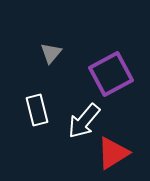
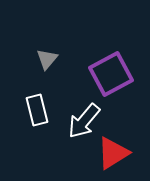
gray triangle: moved 4 px left, 6 px down
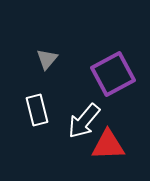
purple square: moved 2 px right
red triangle: moved 5 px left, 8 px up; rotated 30 degrees clockwise
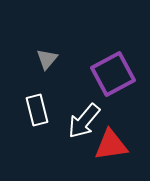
red triangle: moved 3 px right; rotated 6 degrees counterclockwise
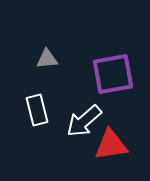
gray triangle: rotated 45 degrees clockwise
purple square: rotated 18 degrees clockwise
white arrow: rotated 9 degrees clockwise
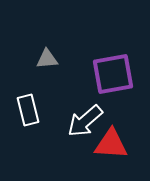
white rectangle: moved 9 px left
white arrow: moved 1 px right
red triangle: moved 1 px up; rotated 12 degrees clockwise
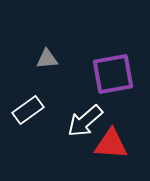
white rectangle: rotated 68 degrees clockwise
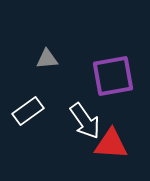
purple square: moved 2 px down
white rectangle: moved 1 px down
white arrow: rotated 84 degrees counterclockwise
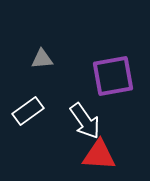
gray triangle: moved 5 px left
red triangle: moved 12 px left, 11 px down
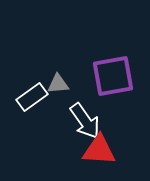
gray triangle: moved 16 px right, 25 px down
white rectangle: moved 4 px right, 14 px up
red triangle: moved 5 px up
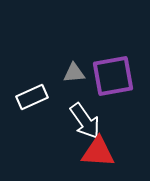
gray triangle: moved 16 px right, 11 px up
white rectangle: rotated 12 degrees clockwise
red triangle: moved 1 px left, 2 px down
